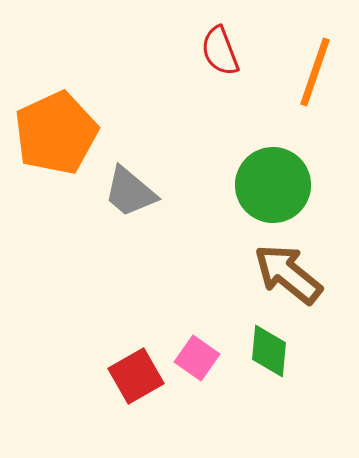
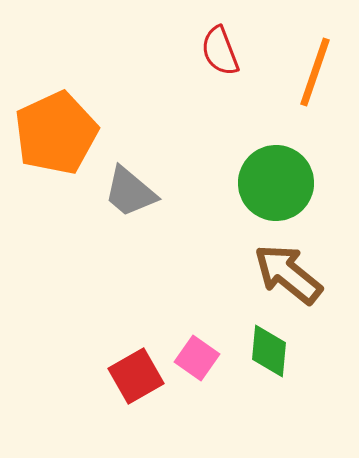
green circle: moved 3 px right, 2 px up
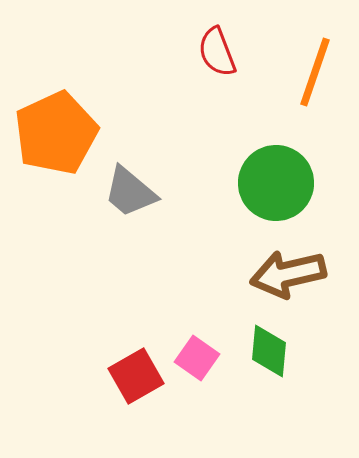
red semicircle: moved 3 px left, 1 px down
brown arrow: rotated 52 degrees counterclockwise
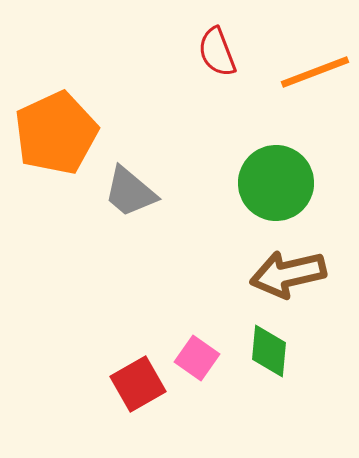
orange line: rotated 50 degrees clockwise
red square: moved 2 px right, 8 px down
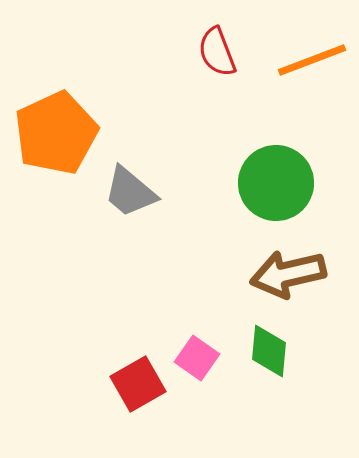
orange line: moved 3 px left, 12 px up
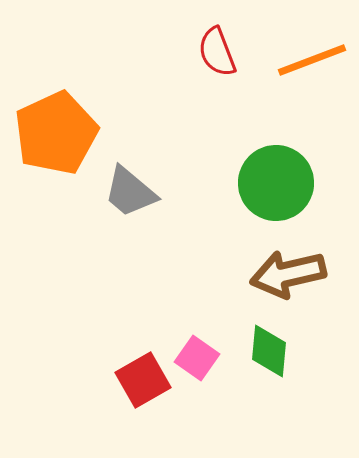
red square: moved 5 px right, 4 px up
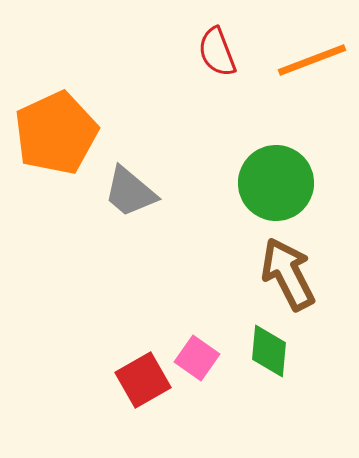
brown arrow: rotated 76 degrees clockwise
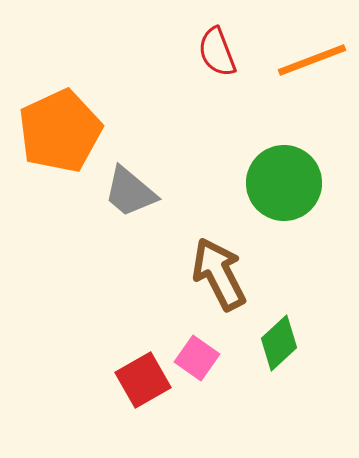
orange pentagon: moved 4 px right, 2 px up
green circle: moved 8 px right
brown arrow: moved 69 px left
green diamond: moved 10 px right, 8 px up; rotated 42 degrees clockwise
